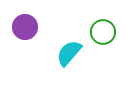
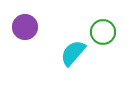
cyan semicircle: moved 4 px right
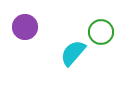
green circle: moved 2 px left
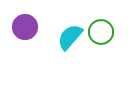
cyan semicircle: moved 3 px left, 16 px up
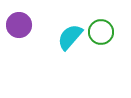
purple circle: moved 6 px left, 2 px up
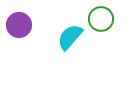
green circle: moved 13 px up
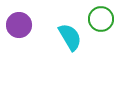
cyan semicircle: rotated 108 degrees clockwise
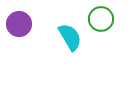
purple circle: moved 1 px up
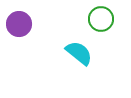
cyan semicircle: moved 9 px right, 16 px down; rotated 20 degrees counterclockwise
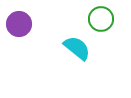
cyan semicircle: moved 2 px left, 5 px up
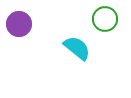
green circle: moved 4 px right
